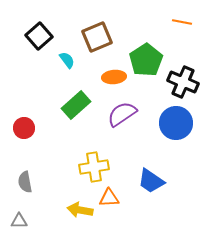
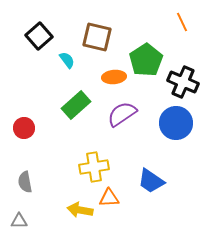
orange line: rotated 54 degrees clockwise
brown square: rotated 36 degrees clockwise
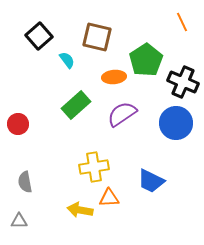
red circle: moved 6 px left, 4 px up
blue trapezoid: rotated 8 degrees counterclockwise
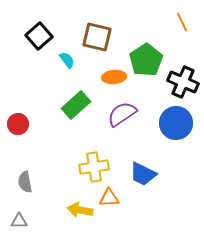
blue trapezoid: moved 8 px left, 7 px up
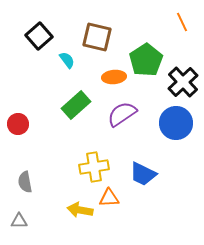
black cross: rotated 24 degrees clockwise
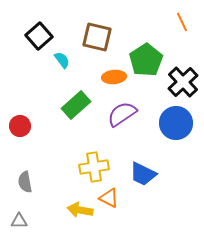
cyan semicircle: moved 5 px left
red circle: moved 2 px right, 2 px down
orange triangle: rotated 30 degrees clockwise
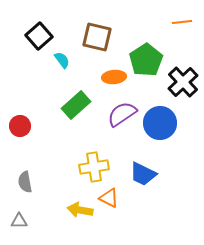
orange line: rotated 72 degrees counterclockwise
blue circle: moved 16 px left
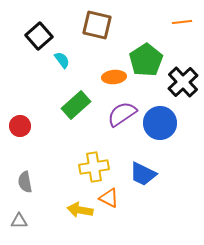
brown square: moved 12 px up
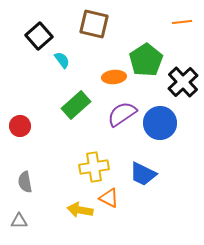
brown square: moved 3 px left, 1 px up
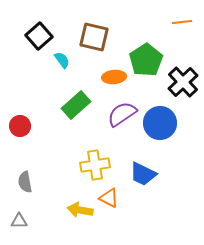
brown square: moved 13 px down
yellow cross: moved 1 px right, 2 px up
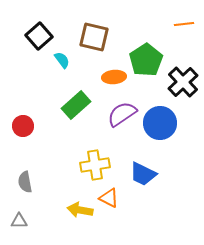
orange line: moved 2 px right, 2 px down
red circle: moved 3 px right
